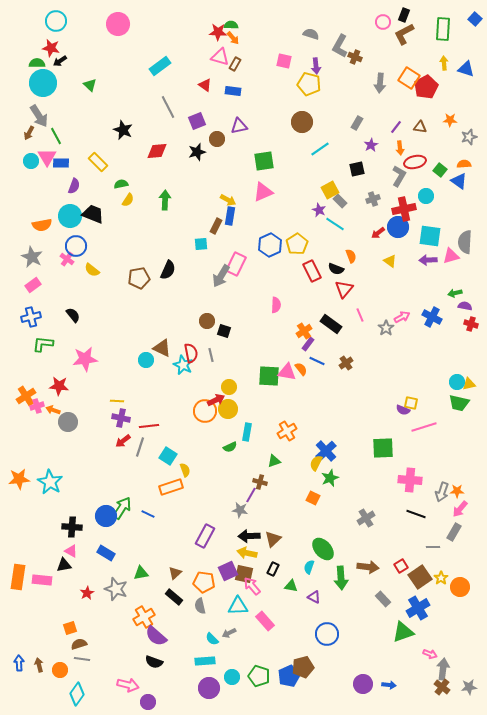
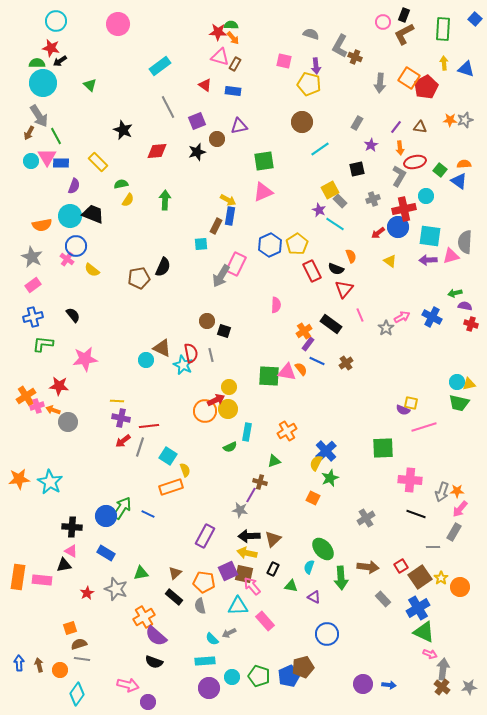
gray star at (469, 137): moved 4 px left, 17 px up
black semicircle at (168, 270): moved 5 px left, 3 px up
blue cross at (31, 317): moved 2 px right
green triangle at (403, 632): moved 21 px right; rotated 45 degrees clockwise
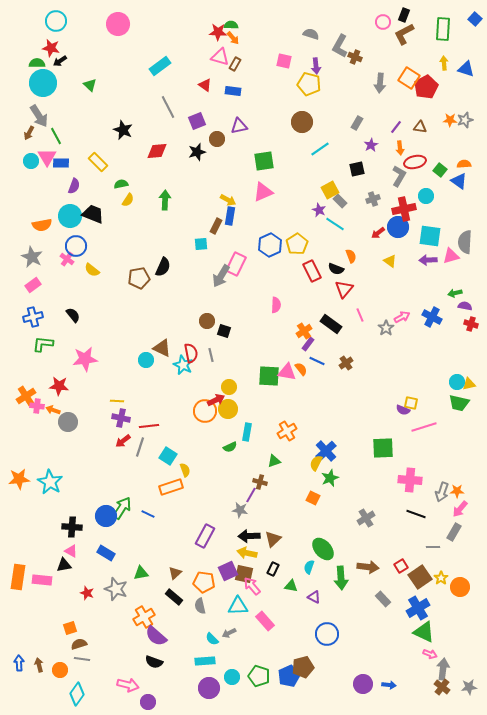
pink cross at (37, 406): rotated 24 degrees clockwise
red star at (87, 593): rotated 24 degrees counterclockwise
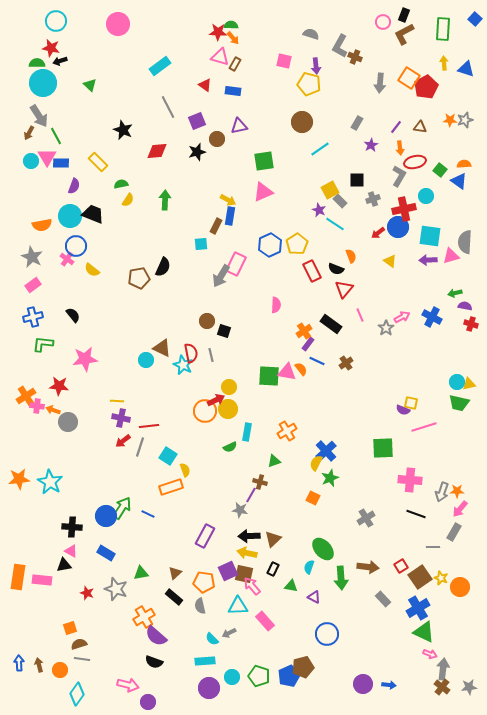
black arrow at (60, 61): rotated 16 degrees clockwise
black square at (357, 169): moved 11 px down; rotated 14 degrees clockwise
yellow star at (441, 578): rotated 16 degrees counterclockwise
